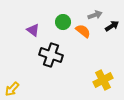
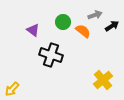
yellow cross: rotated 12 degrees counterclockwise
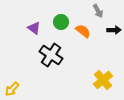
gray arrow: moved 3 px right, 4 px up; rotated 80 degrees clockwise
green circle: moved 2 px left
black arrow: moved 2 px right, 4 px down; rotated 32 degrees clockwise
purple triangle: moved 1 px right, 2 px up
black cross: rotated 15 degrees clockwise
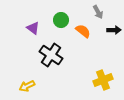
gray arrow: moved 1 px down
green circle: moved 2 px up
purple triangle: moved 1 px left
yellow cross: rotated 18 degrees clockwise
yellow arrow: moved 15 px right, 3 px up; rotated 21 degrees clockwise
